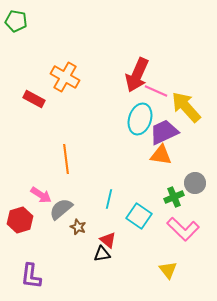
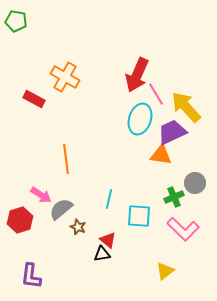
pink line: moved 3 px down; rotated 35 degrees clockwise
purple trapezoid: moved 8 px right
cyan square: rotated 30 degrees counterclockwise
yellow triangle: moved 3 px left, 1 px down; rotated 30 degrees clockwise
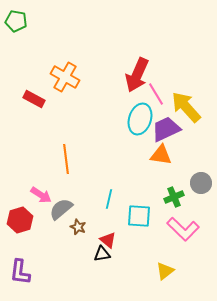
purple trapezoid: moved 6 px left, 3 px up
gray circle: moved 6 px right
purple L-shape: moved 11 px left, 4 px up
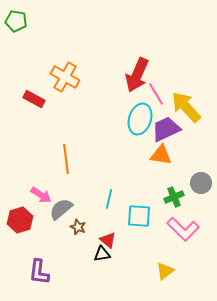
purple L-shape: moved 19 px right
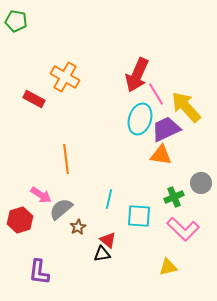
brown star: rotated 21 degrees clockwise
yellow triangle: moved 3 px right, 4 px up; rotated 24 degrees clockwise
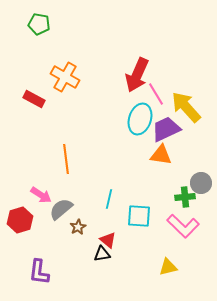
green pentagon: moved 23 px right, 3 px down
green cross: moved 11 px right; rotated 18 degrees clockwise
pink L-shape: moved 3 px up
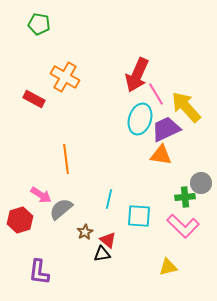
brown star: moved 7 px right, 5 px down
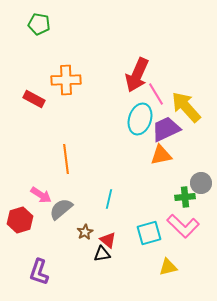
orange cross: moved 1 px right, 3 px down; rotated 32 degrees counterclockwise
orange triangle: rotated 20 degrees counterclockwise
cyan square: moved 10 px right, 17 px down; rotated 20 degrees counterclockwise
purple L-shape: rotated 12 degrees clockwise
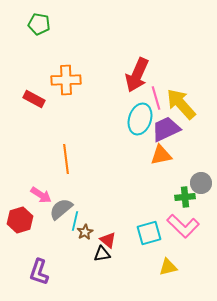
pink line: moved 4 px down; rotated 15 degrees clockwise
yellow arrow: moved 5 px left, 3 px up
cyan line: moved 34 px left, 22 px down
